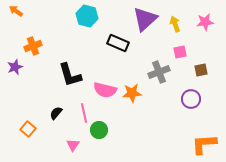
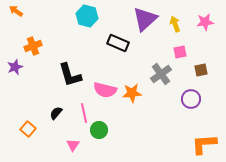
gray cross: moved 2 px right, 2 px down; rotated 15 degrees counterclockwise
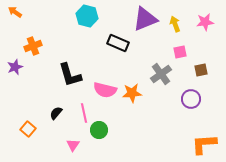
orange arrow: moved 1 px left, 1 px down
purple triangle: rotated 20 degrees clockwise
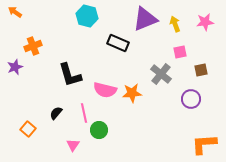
gray cross: rotated 15 degrees counterclockwise
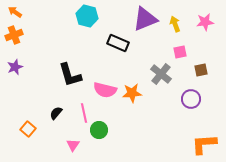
orange cross: moved 19 px left, 11 px up
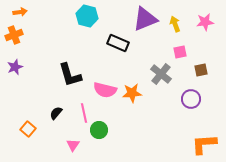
orange arrow: moved 5 px right; rotated 136 degrees clockwise
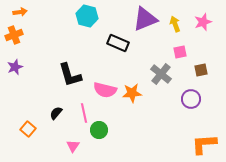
pink star: moved 2 px left; rotated 12 degrees counterclockwise
pink triangle: moved 1 px down
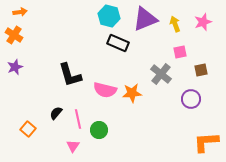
cyan hexagon: moved 22 px right
orange cross: rotated 36 degrees counterclockwise
pink line: moved 6 px left, 6 px down
orange L-shape: moved 2 px right, 2 px up
